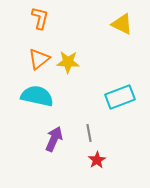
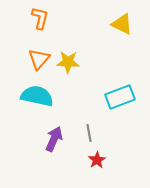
orange triangle: rotated 10 degrees counterclockwise
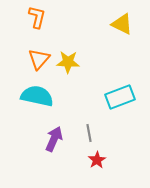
orange L-shape: moved 3 px left, 1 px up
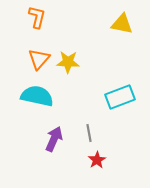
yellow triangle: rotated 15 degrees counterclockwise
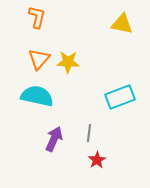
gray line: rotated 18 degrees clockwise
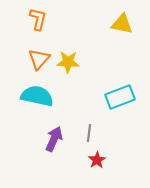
orange L-shape: moved 1 px right, 2 px down
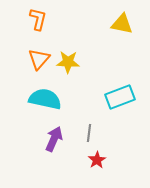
cyan semicircle: moved 8 px right, 3 px down
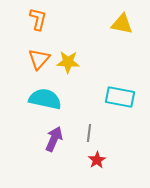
cyan rectangle: rotated 32 degrees clockwise
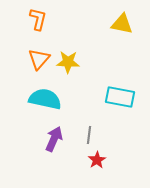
gray line: moved 2 px down
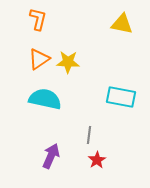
orange triangle: rotated 15 degrees clockwise
cyan rectangle: moved 1 px right
purple arrow: moved 3 px left, 17 px down
